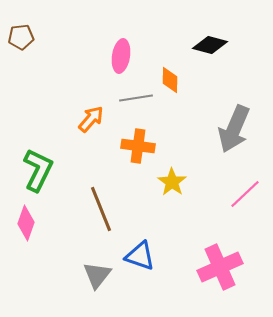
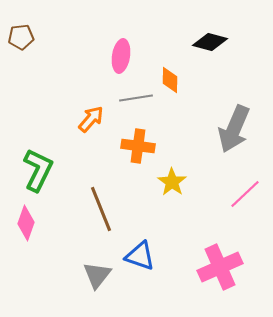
black diamond: moved 3 px up
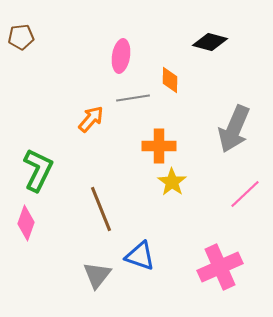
gray line: moved 3 px left
orange cross: moved 21 px right; rotated 8 degrees counterclockwise
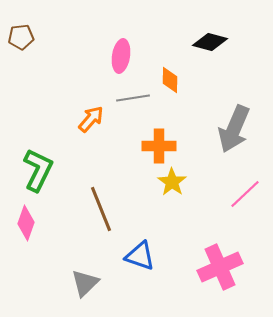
gray triangle: moved 12 px left, 8 px down; rotated 8 degrees clockwise
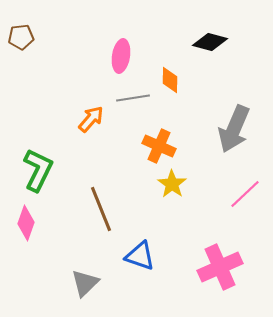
orange cross: rotated 24 degrees clockwise
yellow star: moved 2 px down
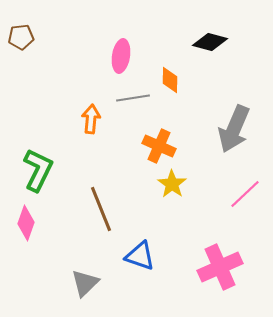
orange arrow: rotated 36 degrees counterclockwise
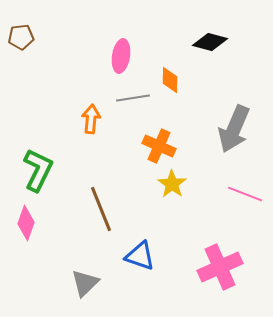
pink line: rotated 64 degrees clockwise
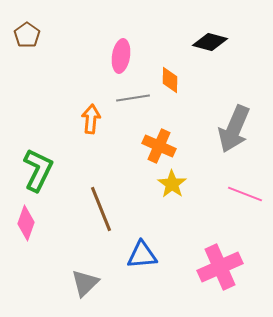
brown pentagon: moved 6 px right, 2 px up; rotated 30 degrees counterclockwise
blue triangle: moved 2 px right, 1 px up; rotated 24 degrees counterclockwise
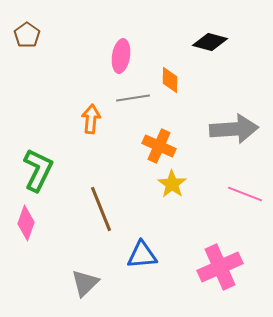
gray arrow: rotated 117 degrees counterclockwise
